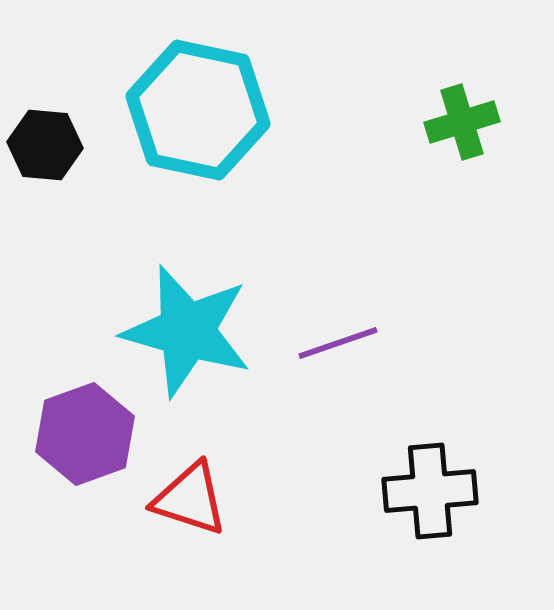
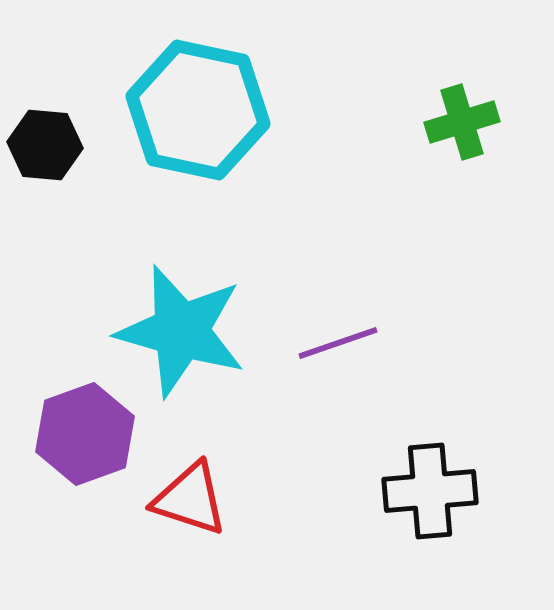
cyan star: moved 6 px left
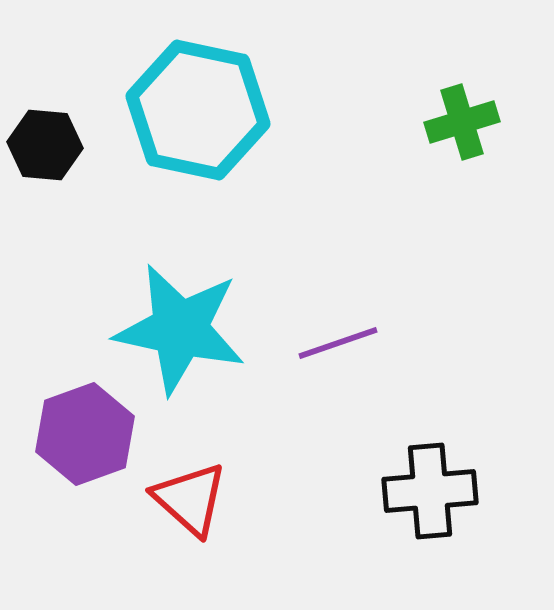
cyan star: moved 1 px left, 2 px up; rotated 4 degrees counterclockwise
red triangle: rotated 24 degrees clockwise
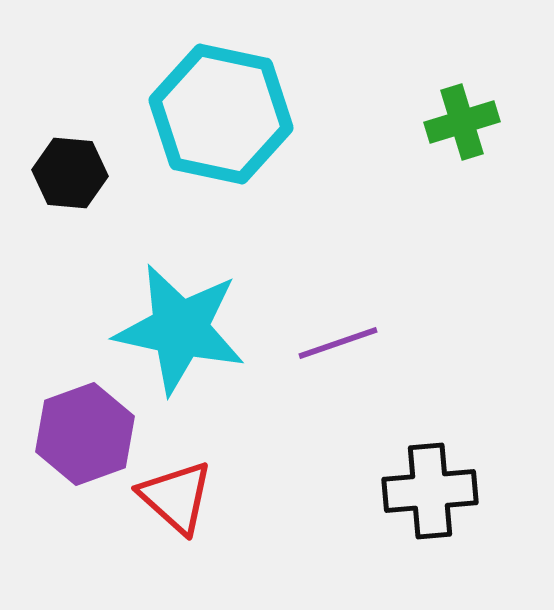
cyan hexagon: moved 23 px right, 4 px down
black hexagon: moved 25 px right, 28 px down
red triangle: moved 14 px left, 2 px up
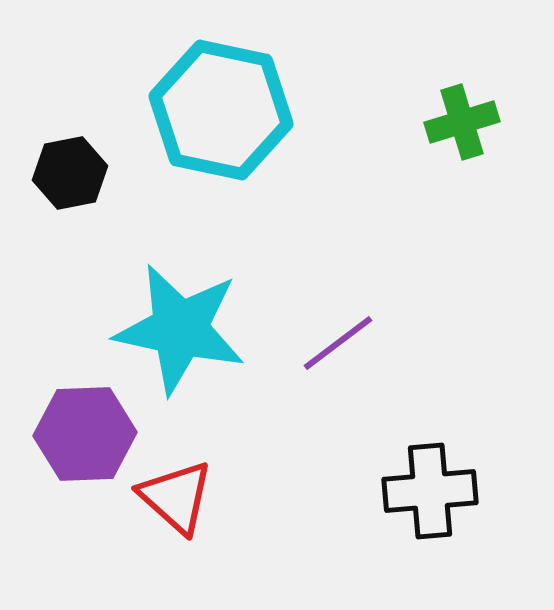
cyan hexagon: moved 4 px up
black hexagon: rotated 16 degrees counterclockwise
purple line: rotated 18 degrees counterclockwise
purple hexagon: rotated 18 degrees clockwise
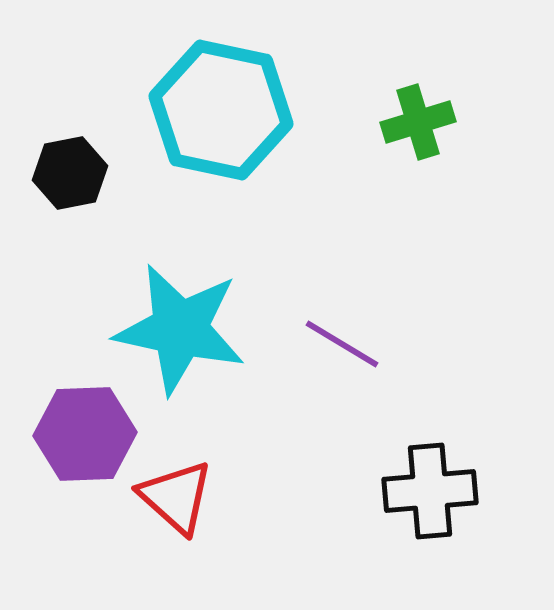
green cross: moved 44 px left
purple line: moved 4 px right, 1 px down; rotated 68 degrees clockwise
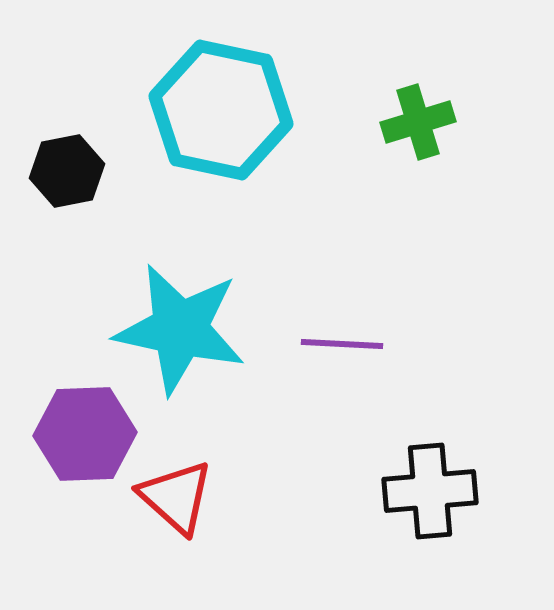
black hexagon: moved 3 px left, 2 px up
purple line: rotated 28 degrees counterclockwise
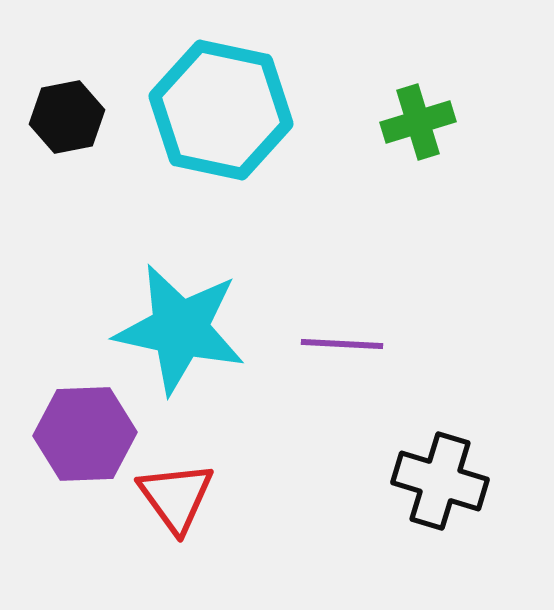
black hexagon: moved 54 px up
black cross: moved 10 px right, 10 px up; rotated 22 degrees clockwise
red triangle: rotated 12 degrees clockwise
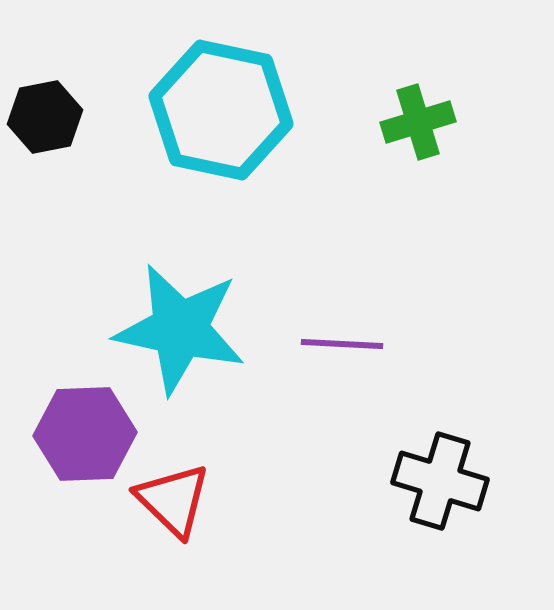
black hexagon: moved 22 px left
red triangle: moved 3 px left, 3 px down; rotated 10 degrees counterclockwise
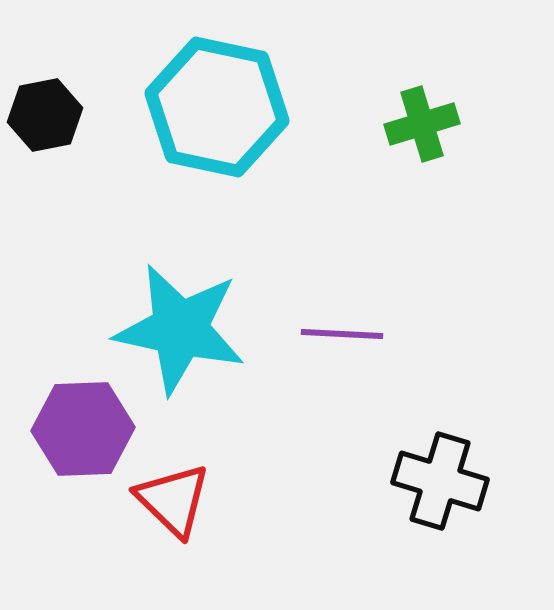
cyan hexagon: moved 4 px left, 3 px up
black hexagon: moved 2 px up
green cross: moved 4 px right, 2 px down
purple line: moved 10 px up
purple hexagon: moved 2 px left, 5 px up
